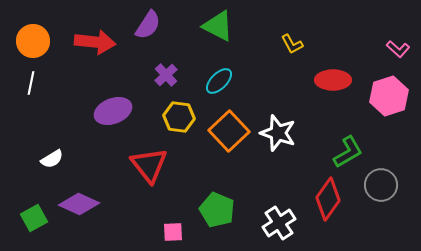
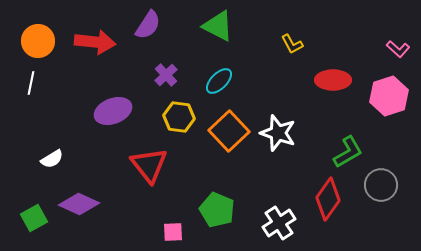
orange circle: moved 5 px right
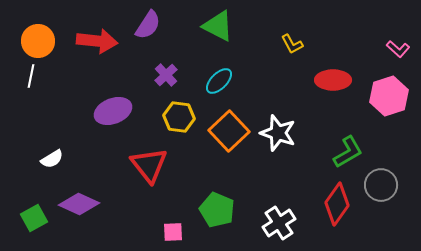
red arrow: moved 2 px right, 1 px up
white line: moved 7 px up
red diamond: moved 9 px right, 5 px down
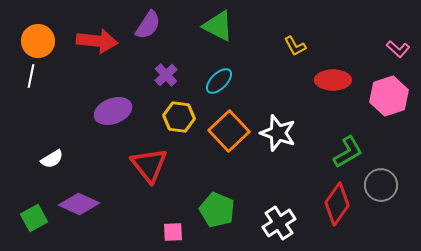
yellow L-shape: moved 3 px right, 2 px down
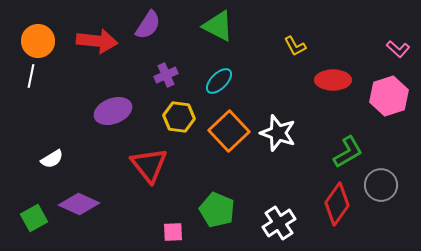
purple cross: rotated 20 degrees clockwise
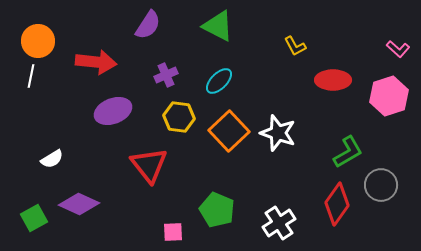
red arrow: moved 1 px left, 21 px down
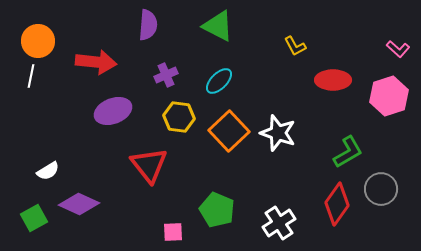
purple semicircle: rotated 28 degrees counterclockwise
white semicircle: moved 4 px left, 12 px down
gray circle: moved 4 px down
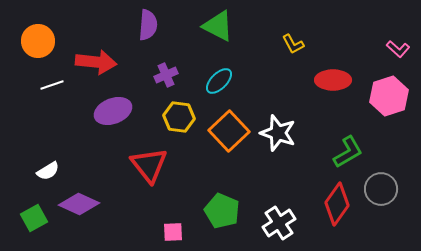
yellow L-shape: moved 2 px left, 2 px up
white line: moved 21 px right, 9 px down; rotated 60 degrees clockwise
green pentagon: moved 5 px right, 1 px down
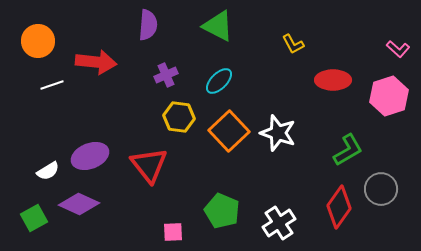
purple ellipse: moved 23 px left, 45 px down
green L-shape: moved 2 px up
red diamond: moved 2 px right, 3 px down
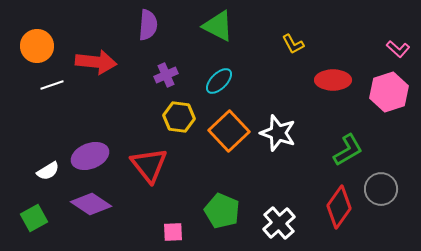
orange circle: moved 1 px left, 5 px down
pink hexagon: moved 4 px up
purple diamond: moved 12 px right; rotated 9 degrees clockwise
white cross: rotated 8 degrees counterclockwise
